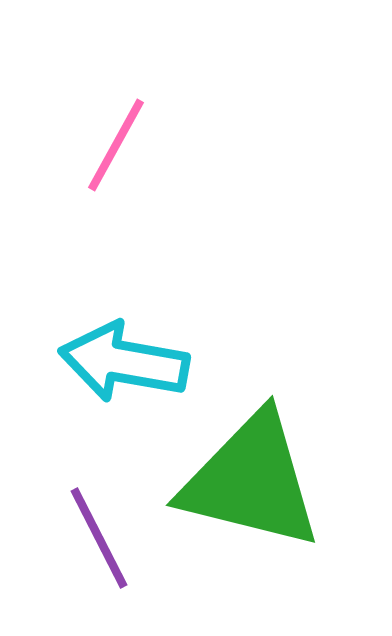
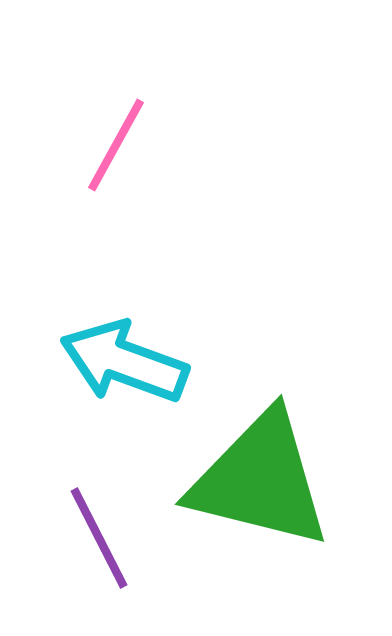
cyan arrow: rotated 10 degrees clockwise
green triangle: moved 9 px right, 1 px up
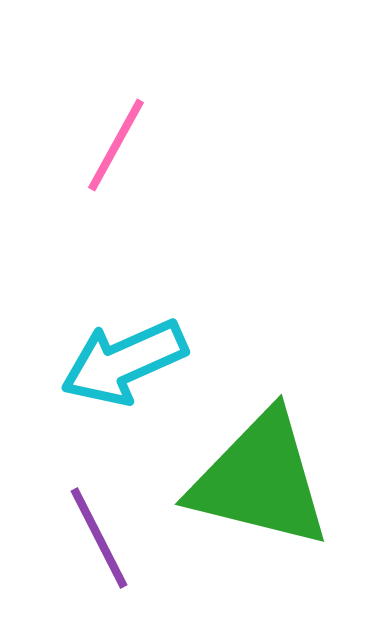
cyan arrow: rotated 44 degrees counterclockwise
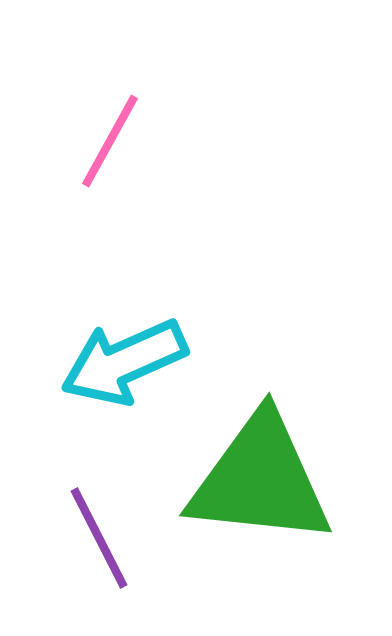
pink line: moved 6 px left, 4 px up
green triangle: rotated 8 degrees counterclockwise
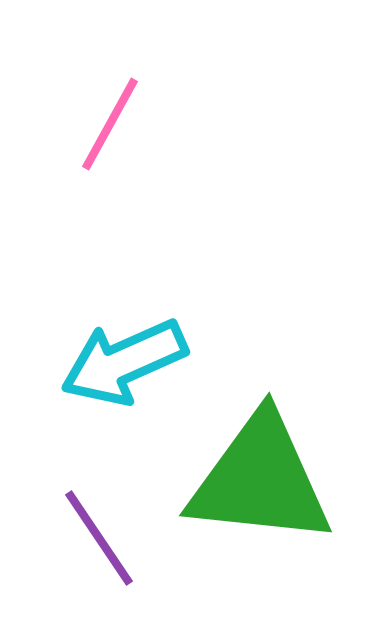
pink line: moved 17 px up
purple line: rotated 7 degrees counterclockwise
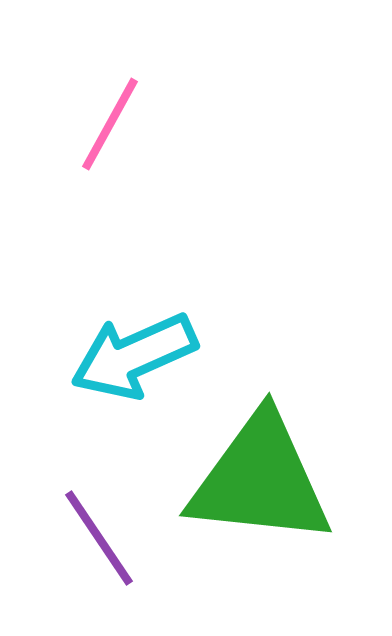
cyan arrow: moved 10 px right, 6 px up
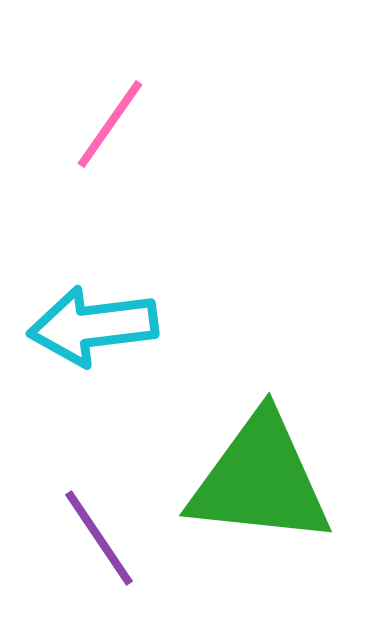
pink line: rotated 6 degrees clockwise
cyan arrow: moved 41 px left, 30 px up; rotated 17 degrees clockwise
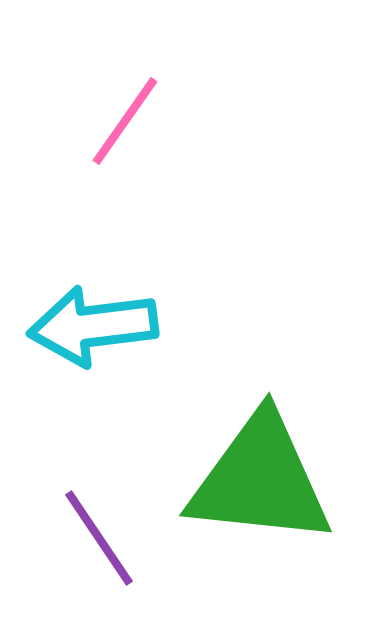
pink line: moved 15 px right, 3 px up
